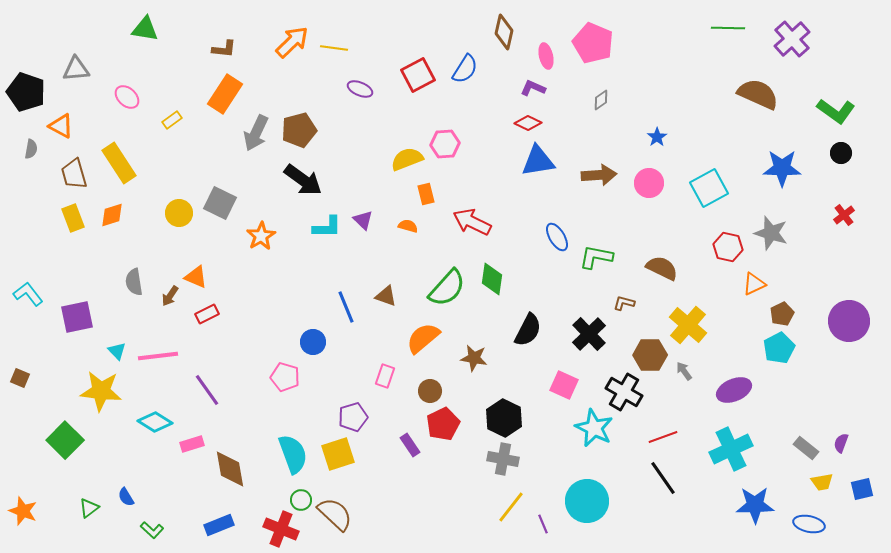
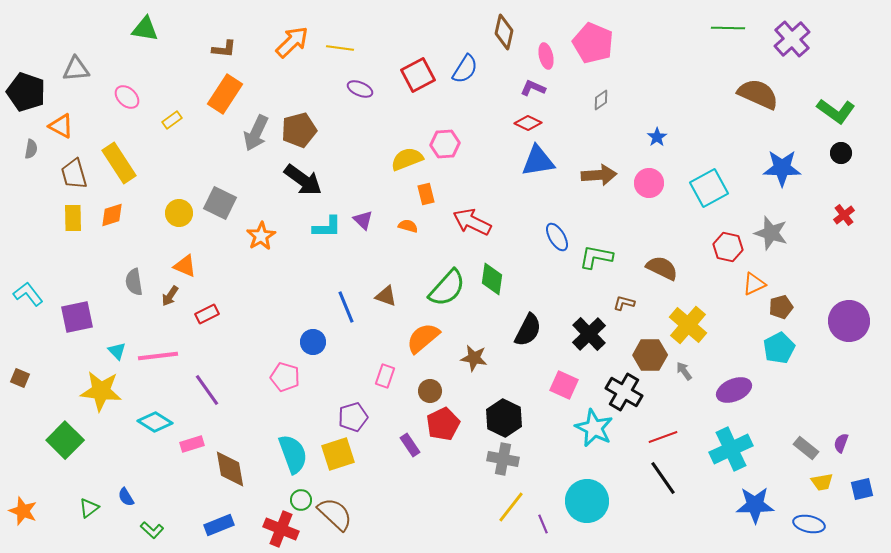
yellow line at (334, 48): moved 6 px right
yellow rectangle at (73, 218): rotated 20 degrees clockwise
orange triangle at (196, 277): moved 11 px left, 11 px up
brown pentagon at (782, 314): moved 1 px left, 7 px up; rotated 10 degrees clockwise
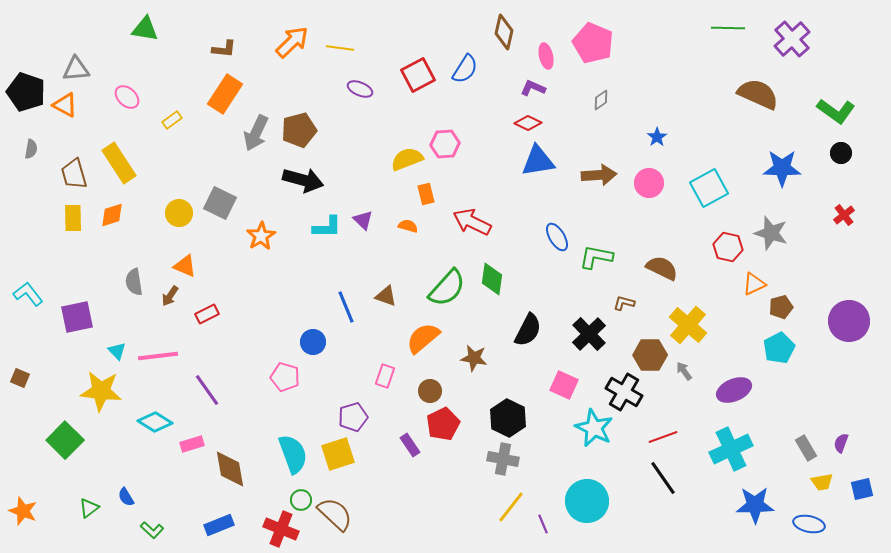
orange triangle at (61, 126): moved 4 px right, 21 px up
black arrow at (303, 180): rotated 21 degrees counterclockwise
black hexagon at (504, 418): moved 4 px right
gray rectangle at (806, 448): rotated 20 degrees clockwise
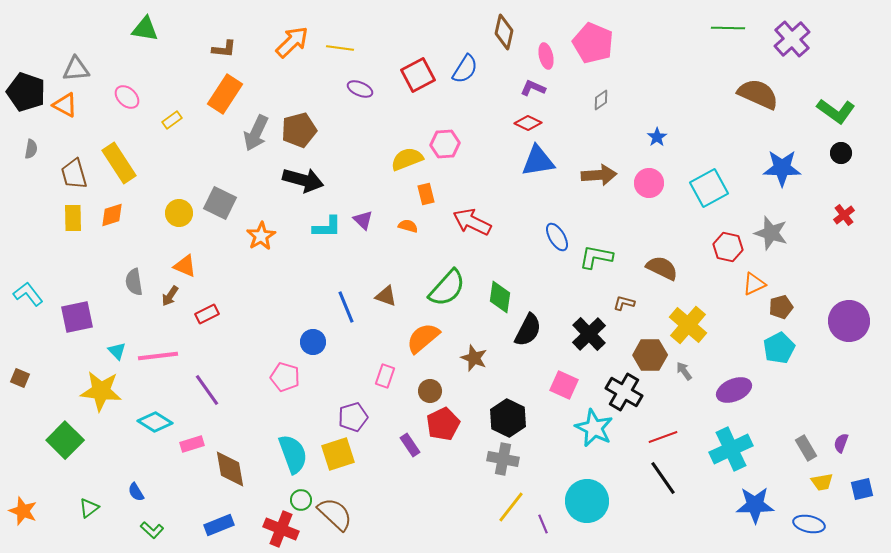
green diamond at (492, 279): moved 8 px right, 18 px down
brown star at (474, 358): rotated 12 degrees clockwise
blue semicircle at (126, 497): moved 10 px right, 5 px up
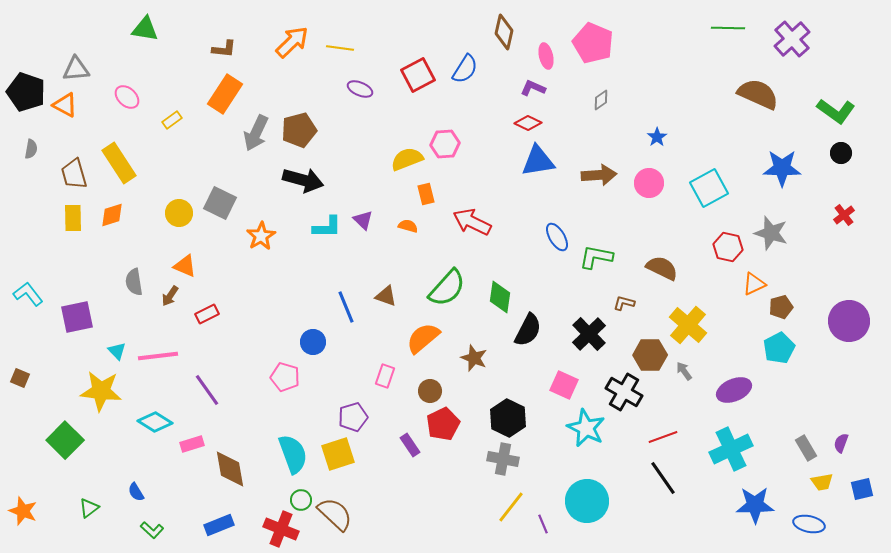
cyan star at (594, 428): moved 8 px left
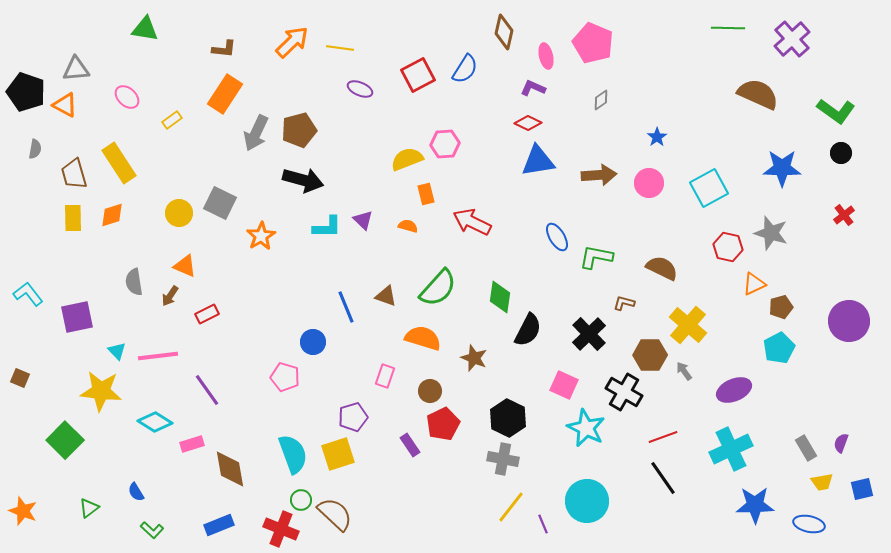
gray semicircle at (31, 149): moved 4 px right
green semicircle at (447, 288): moved 9 px left
orange semicircle at (423, 338): rotated 57 degrees clockwise
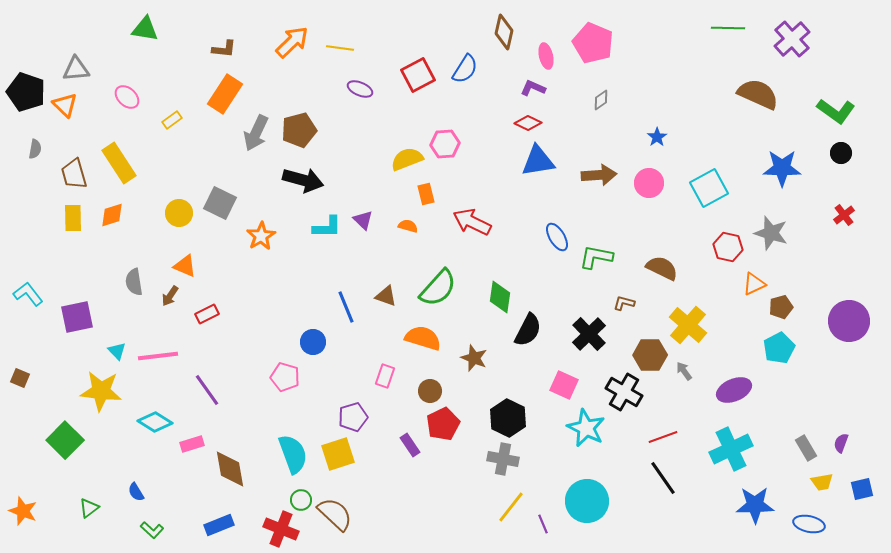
orange triangle at (65, 105): rotated 16 degrees clockwise
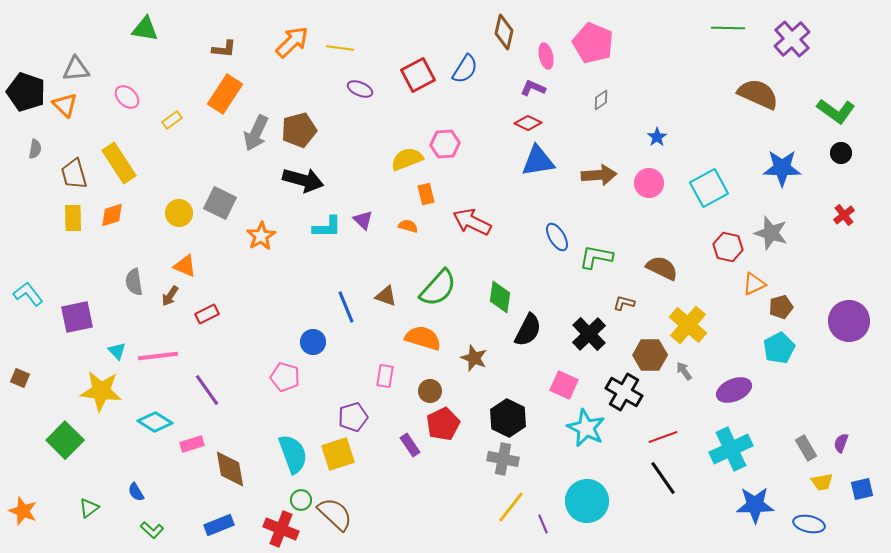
pink rectangle at (385, 376): rotated 10 degrees counterclockwise
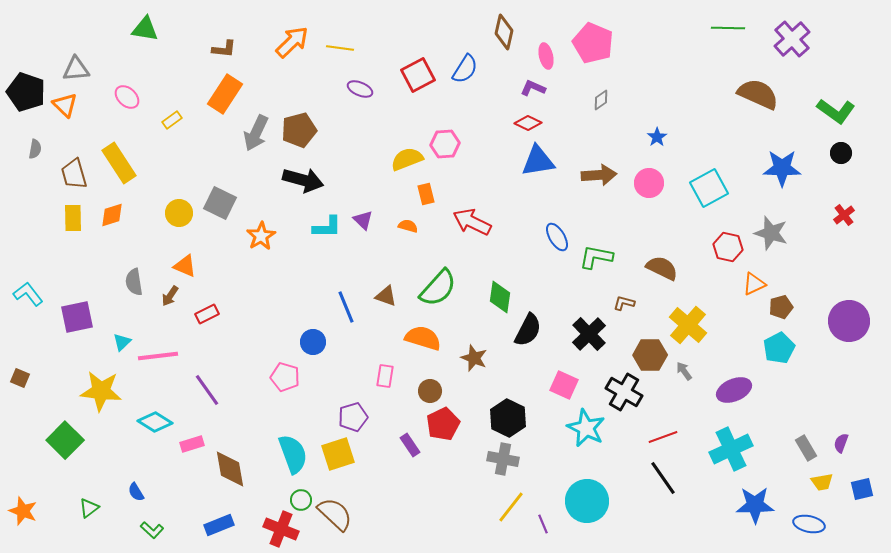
cyan triangle at (117, 351): moved 5 px right, 9 px up; rotated 30 degrees clockwise
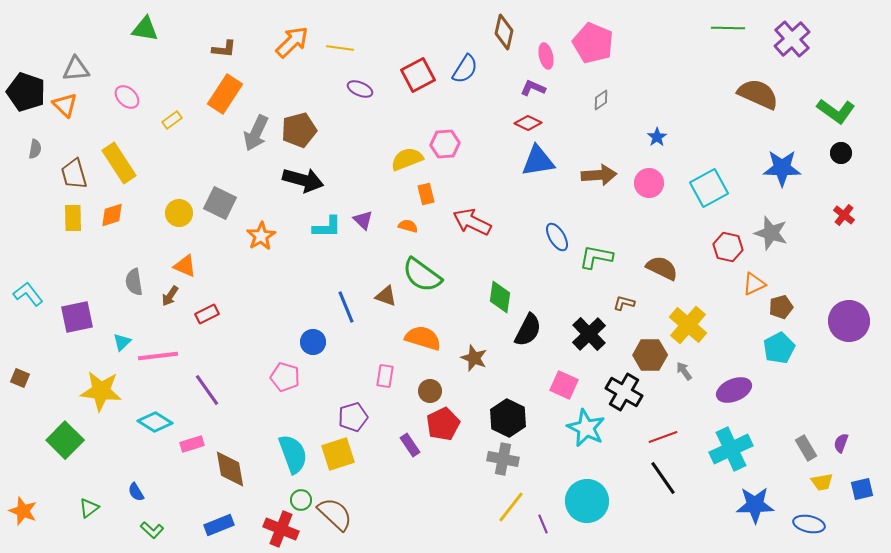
red cross at (844, 215): rotated 15 degrees counterclockwise
green semicircle at (438, 288): moved 16 px left, 13 px up; rotated 84 degrees clockwise
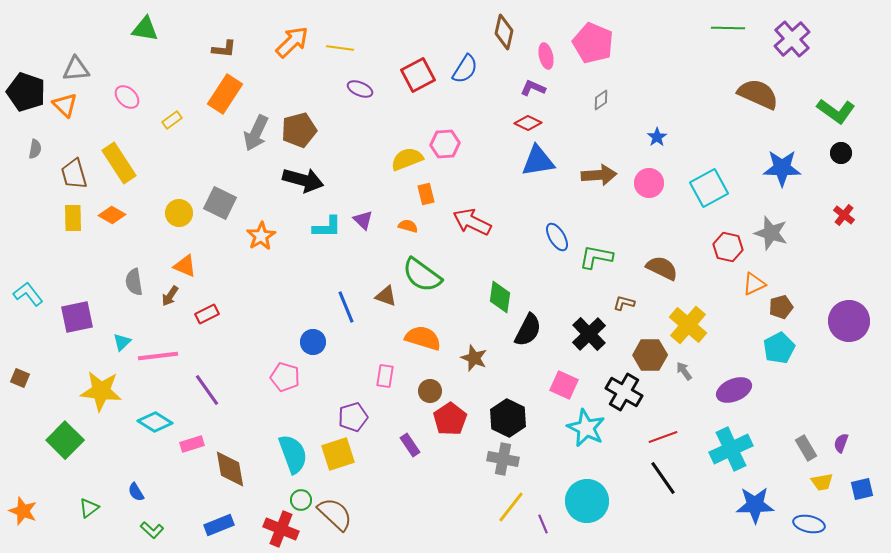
orange diamond at (112, 215): rotated 48 degrees clockwise
red pentagon at (443, 424): moved 7 px right, 5 px up; rotated 8 degrees counterclockwise
